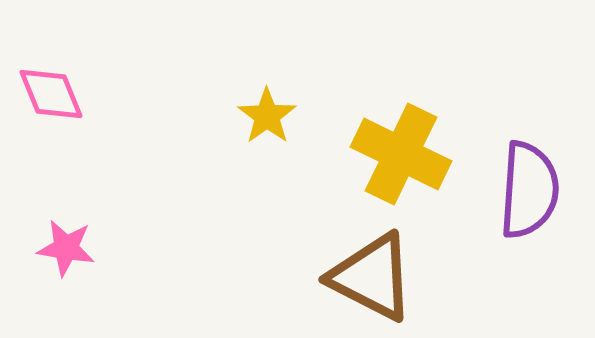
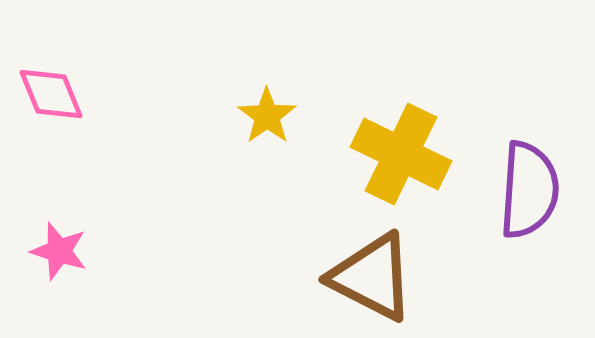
pink star: moved 7 px left, 3 px down; rotated 8 degrees clockwise
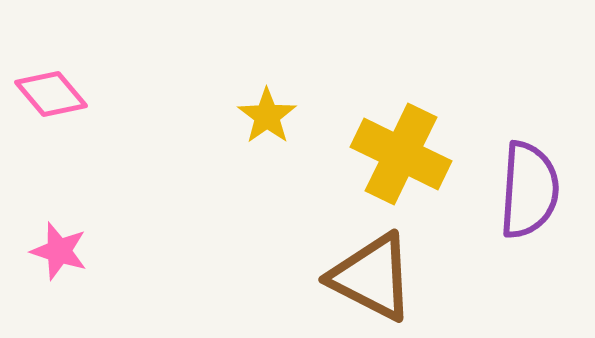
pink diamond: rotated 18 degrees counterclockwise
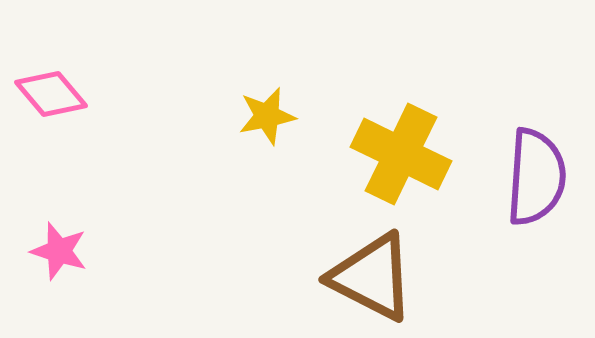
yellow star: rotated 24 degrees clockwise
purple semicircle: moved 7 px right, 13 px up
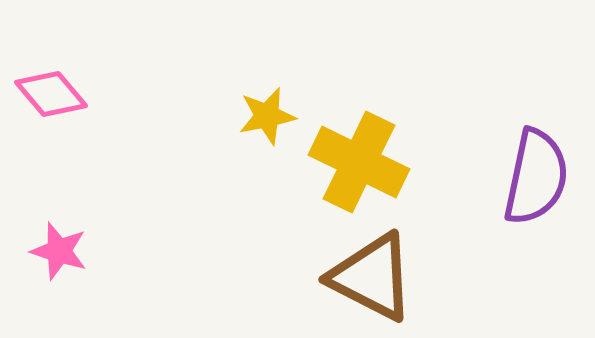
yellow cross: moved 42 px left, 8 px down
purple semicircle: rotated 8 degrees clockwise
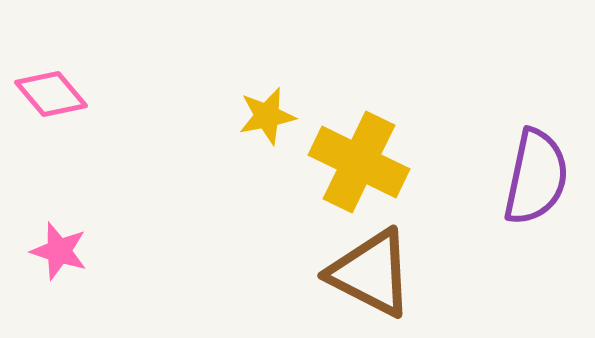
brown triangle: moved 1 px left, 4 px up
